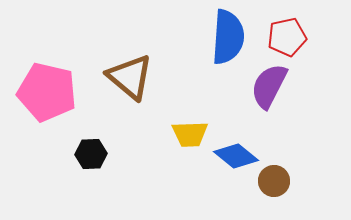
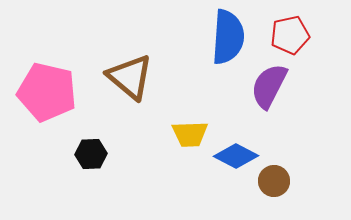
red pentagon: moved 3 px right, 2 px up
blue diamond: rotated 12 degrees counterclockwise
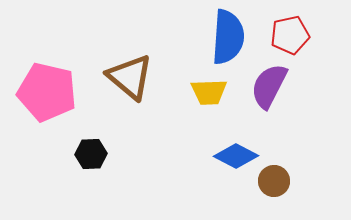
yellow trapezoid: moved 19 px right, 42 px up
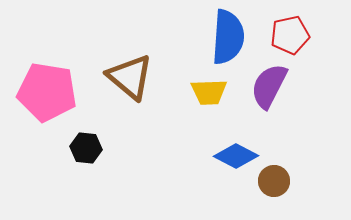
pink pentagon: rotated 4 degrees counterclockwise
black hexagon: moved 5 px left, 6 px up; rotated 8 degrees clockwise
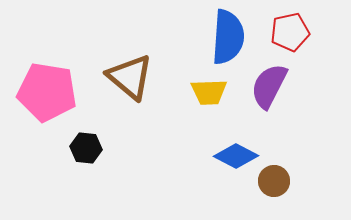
red pentagon: moved 3 px up
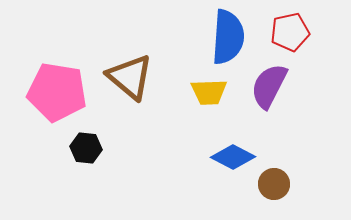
pink pentagon: moved 10 px right
blue diamond: moved 3 px left, 1 px down
brown circle: moved 3 px down
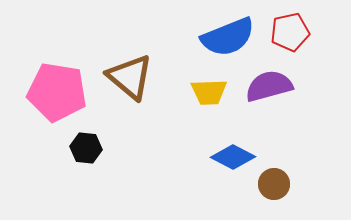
blue semicircle: rotated 64 degrees clockwise
purple semicircle: rotated 48 degrees clockwise
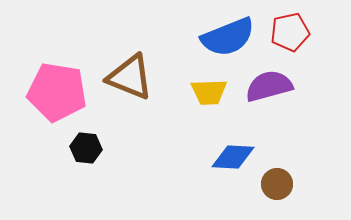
brown triangle: rotated 18 degrees counterclockwise
blue diamond: rotated 24 degrees counterclockwise
brown circle: moved 3 px right
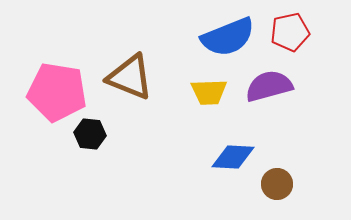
black hexagon: moved 4 px right, 14 px up
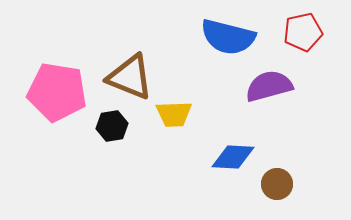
red pentagon: moved 13 px right
blue semicircle: rotated 36 degrees clockwise
yellow trapezoid: moved 35 px left, 22 px down
black hexagon: moved 22 px right, 8 px up; rotated 16 degrees counterclockwise
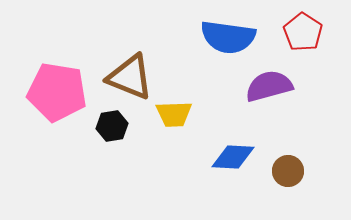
red pentagon: rotated 27 degrees counterclockwise
blue semicircle: rotated 6 degrees counterclockwise
brown circle: moved 11 px right, 13 px up
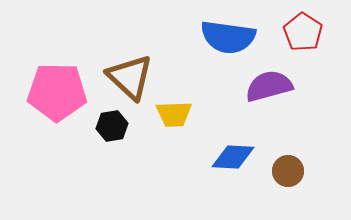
brown triangle: rotated 21 degrees clockwise
pink pentagon: rotated 8 degrees counterclockwise
